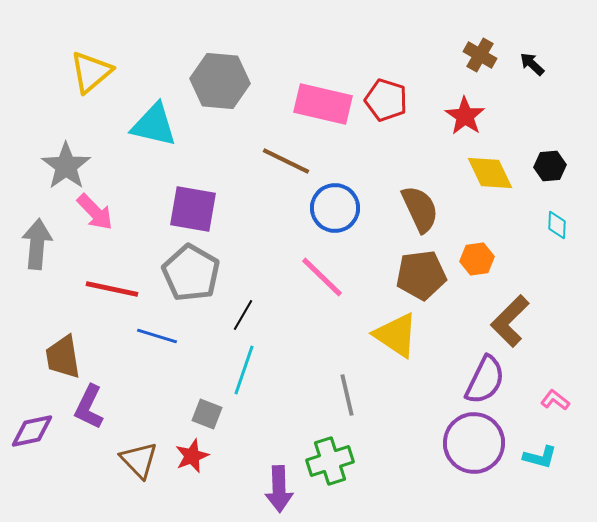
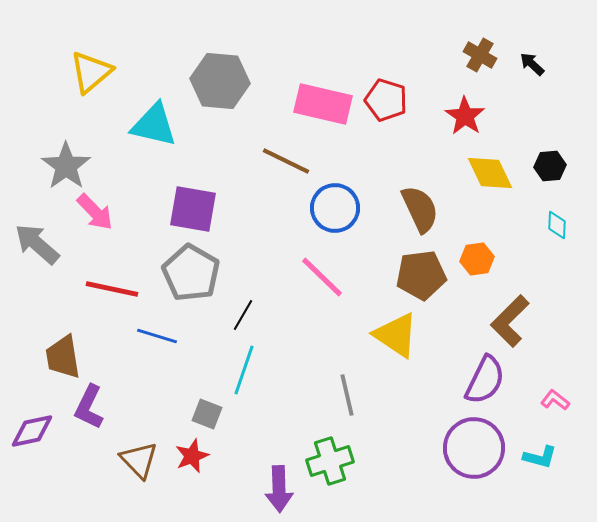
gray arrow at (37, 244): rotated 54 degrees counterclockwise
purple circle at (474, 443): moved 5 px down
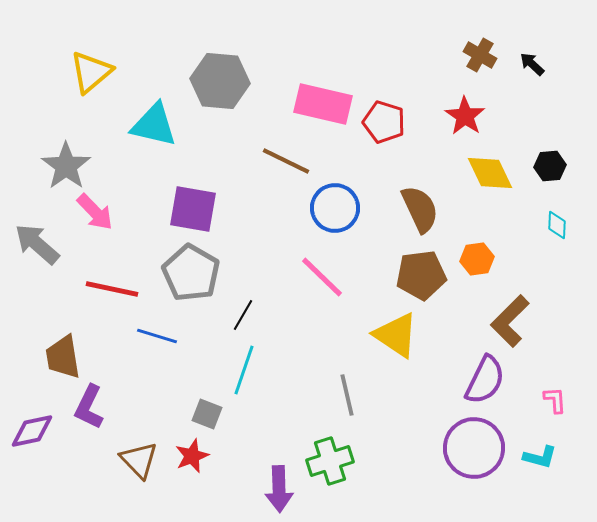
red pentagon at (386, 100): moved 2 px left, 22 px down
pink L-shape at (555, 400): rotated 48 degrees clockwise
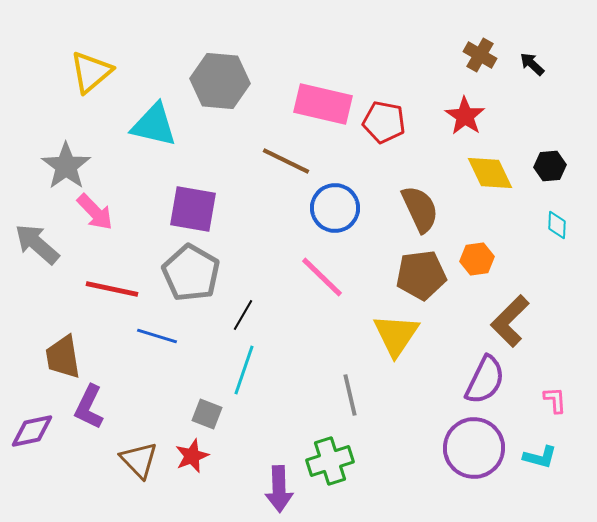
red pentagon at (384, 122): rotated 6 degrees counterclockwise
yellow triangle at (396, 335): rotated 30 degrees clockwise
gray line at (347, 395): moved 3 px right
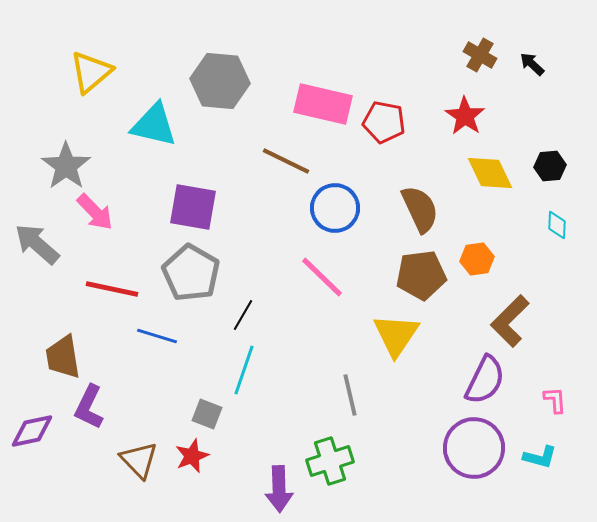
purple square at (193, 209): moved 2 px up
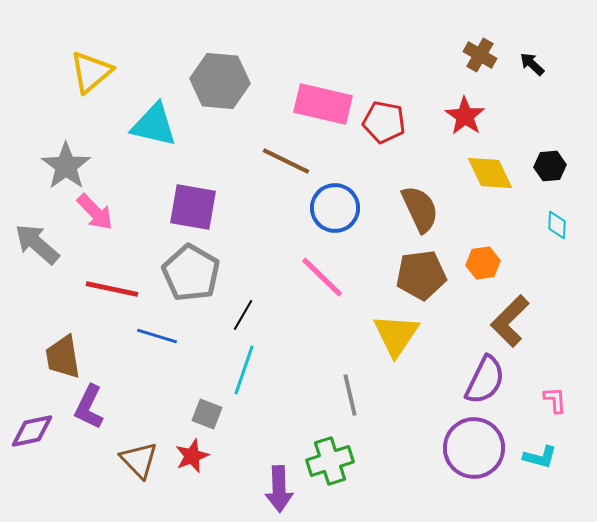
orange hexagon at (477, 259): moved 6 px right, 4 px down
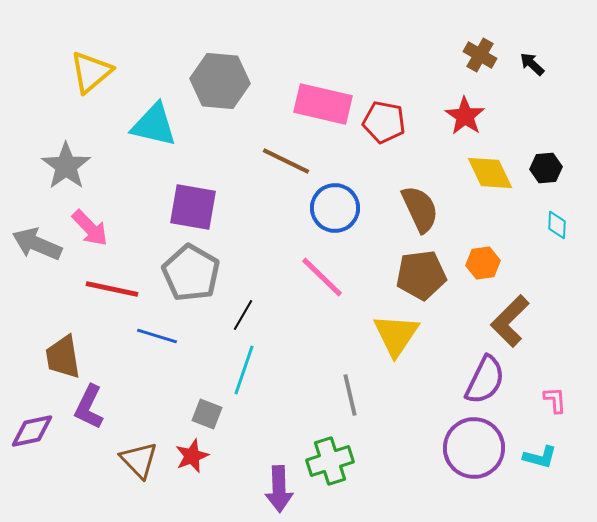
black hexagon at (550, 166): moved 4 px left, 2 px down
pink arrow at (95, 212): moved 5 px left, 16 px down
gray arrow at (37, 244): rotated 18 degrees counterclockwise
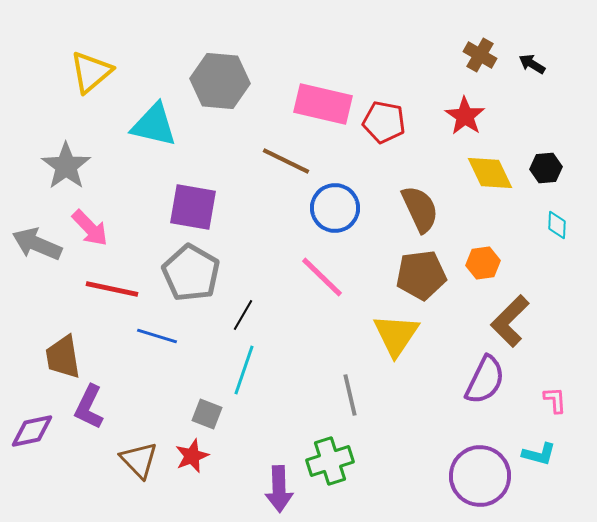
black arrow at (532, 64): rotated 12 degrees counterclockwise
purple circle at (474, 448): moved 6 px right, 28 px down
cyan L-shape at (540, 457): moved 1 px left, 3 px up
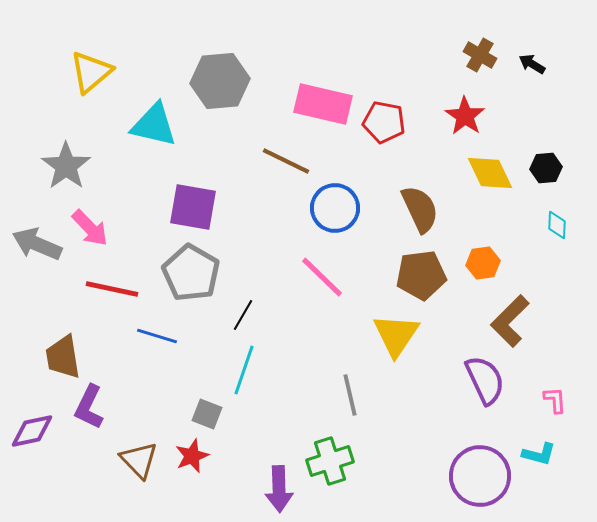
gray hexagon at (220, 81): rotated 10 degrees counterclockwise
purple semicircle at (485, 380): rotated 51 degrees counterclockwise
